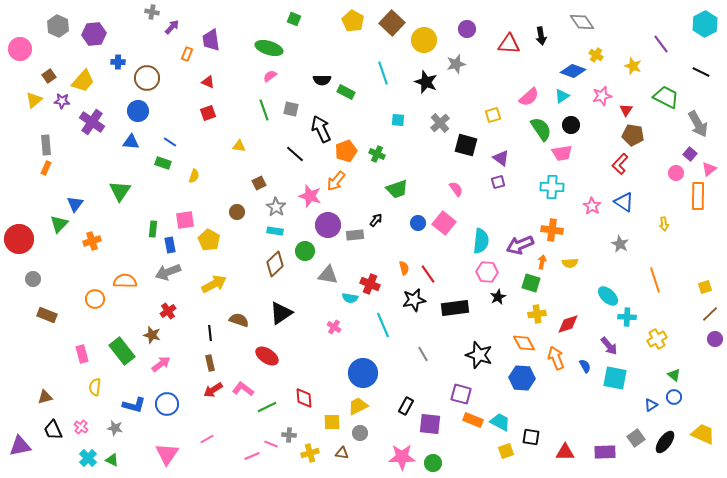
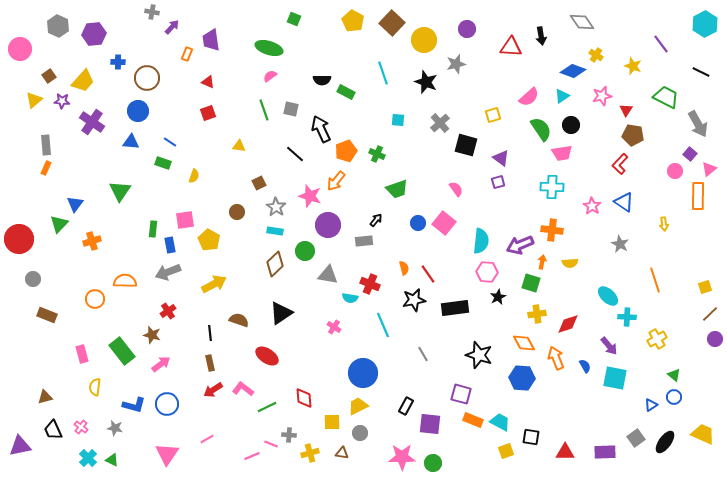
red triangle at (509, 44): moved 2 px right, 3 px down
pink circle at (676, 173): moved 1 px left, 2 px up
gray rectangle at (355, 235): moved 9 px right, 6 px down
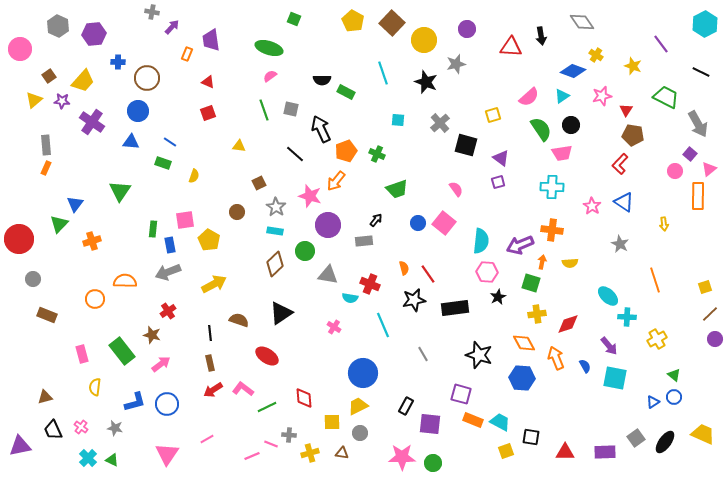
blue L-shape at (134, 405): moved 1 px right, 3 px up; rotated 30 degrees counterclockwise
blue triangle at (651, 405): moved 2 px right, 3 px up
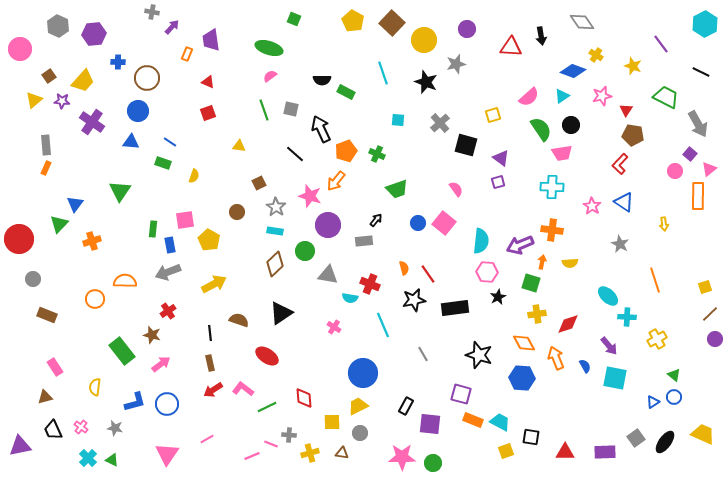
pink rectangle at (82, 354): moved 27 px left, 13 px down; rotated 18 degrees counterclockwise
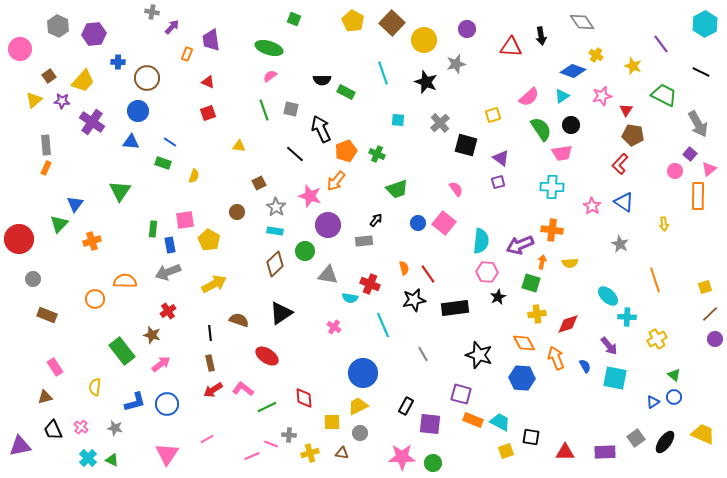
green trapezoid at (666, 97): moved 2 px left, 2 px up
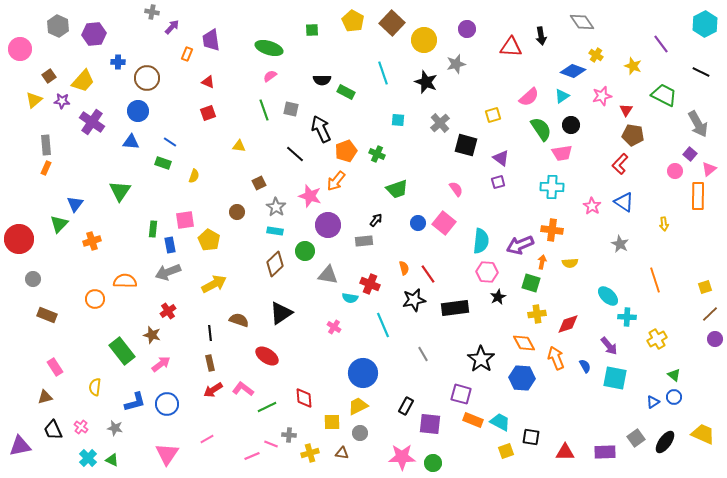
green square at (294, 19): moved 18 px right, 11 px down; rotated 24 degrees counterclockwise
black star at (479, 355): moved 2 px right, 4 px down; rotated 16 degrees clockwise
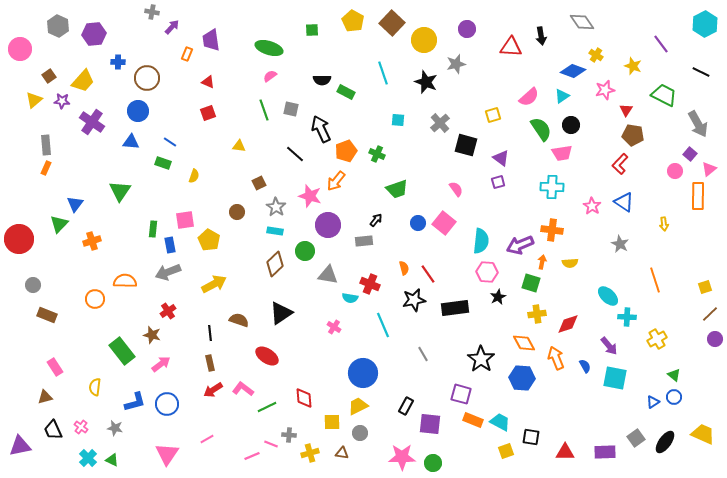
pink star at (602, 96): moved 3 px right, 6 px up
gray circle at (33, 279): moved 6 px down
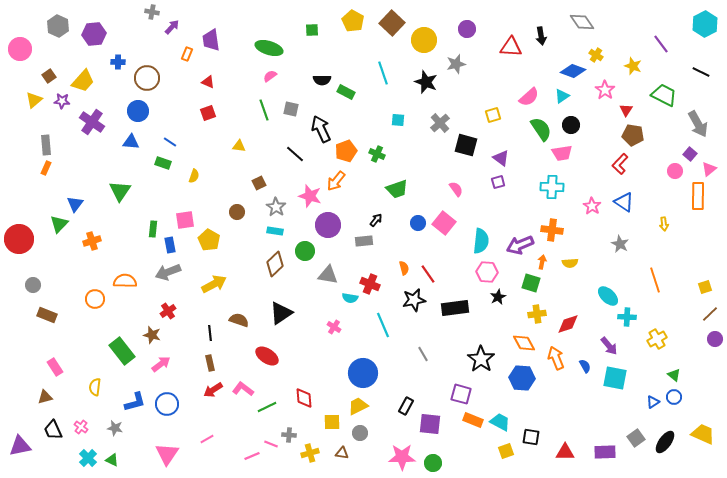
pink star at (605, 90): rotated 24 degrees counterclockwise
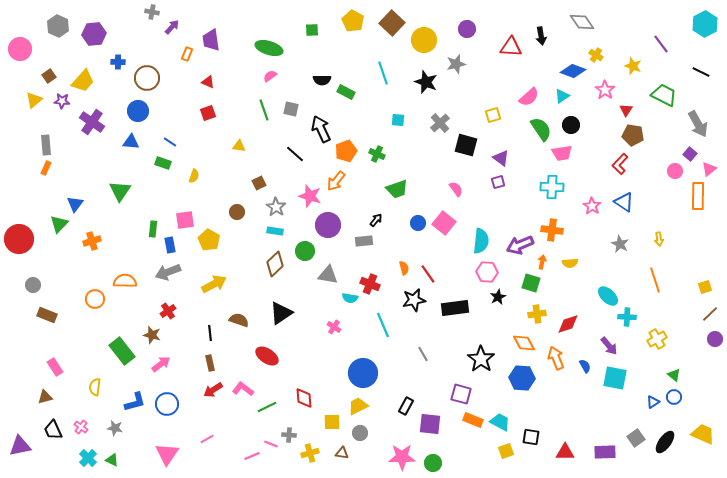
yellow arrow at (664, 224): moved 5 px left, 15 px down
